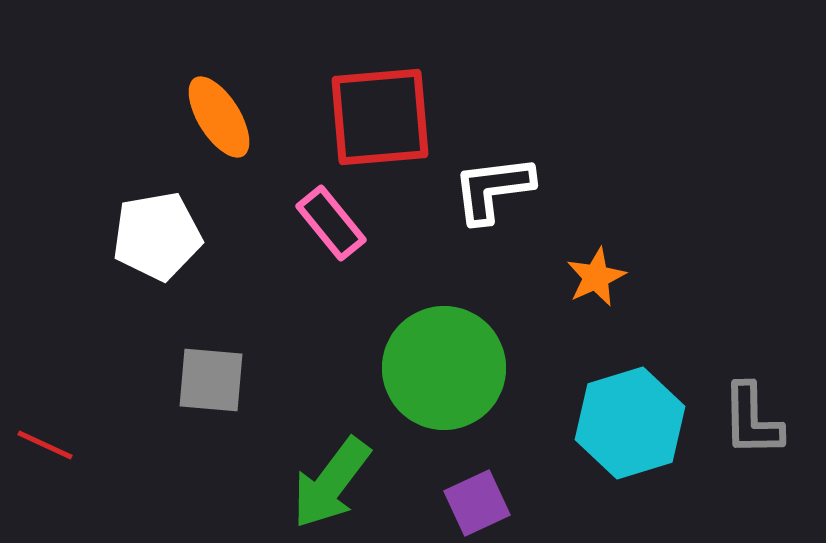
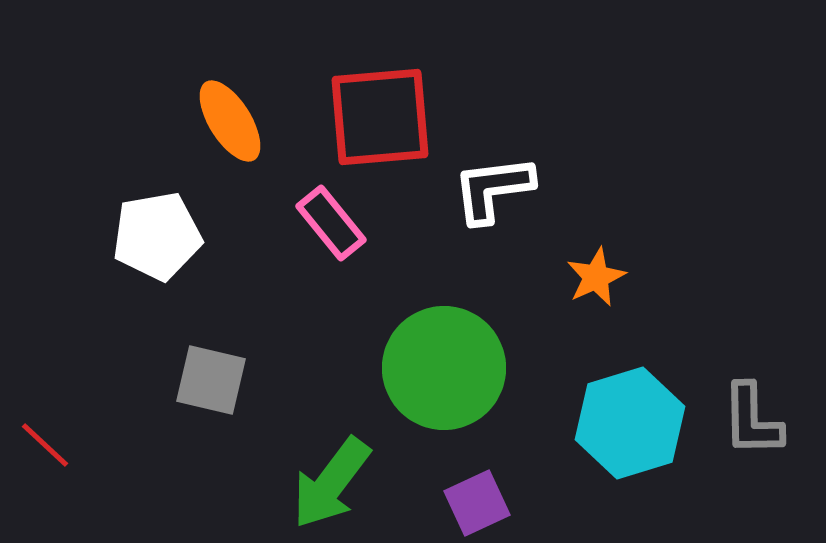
orange ellipse: moved 11 px right, 4 px down
gray square: rotated 8 degrees clockwise
red line: rotated 18 degrees clockwise
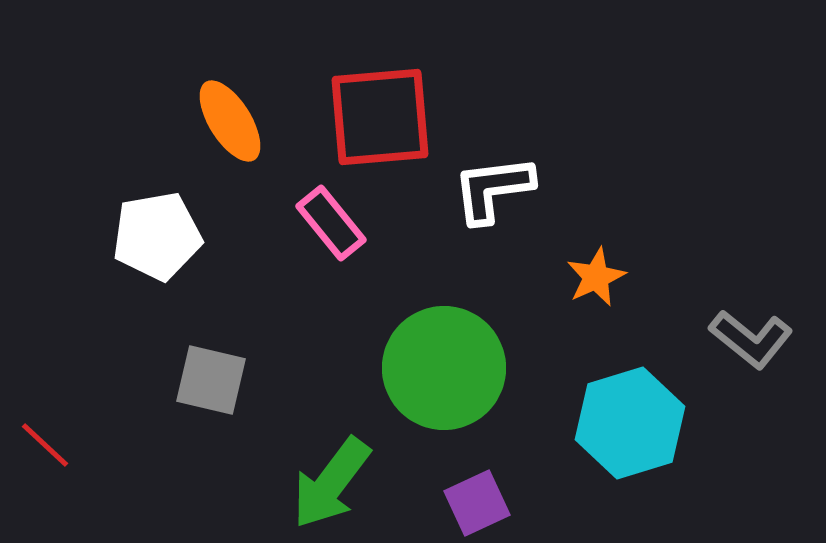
gray L-shape: moved 1 px left, 81 px up; rotated 50 degrees counterclockwise
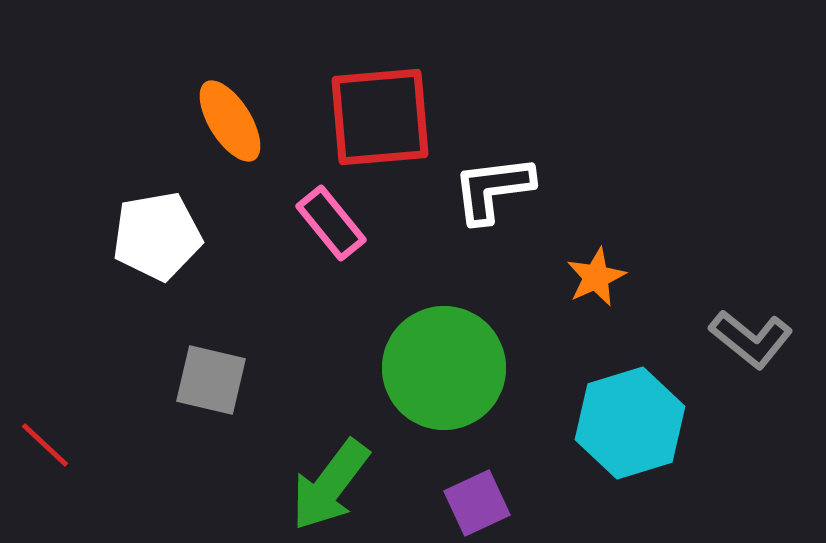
green arrow: moved 1 px left, 2 px down
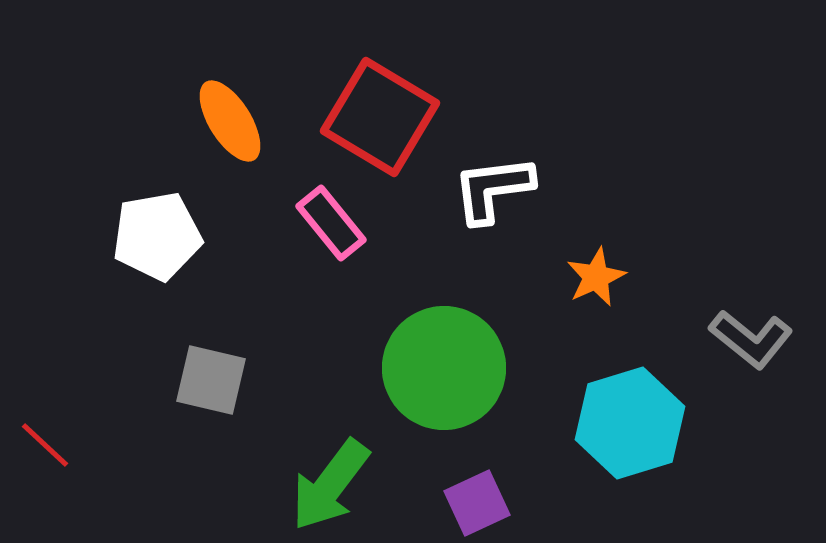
red square: rotated 36 degrees clockwise
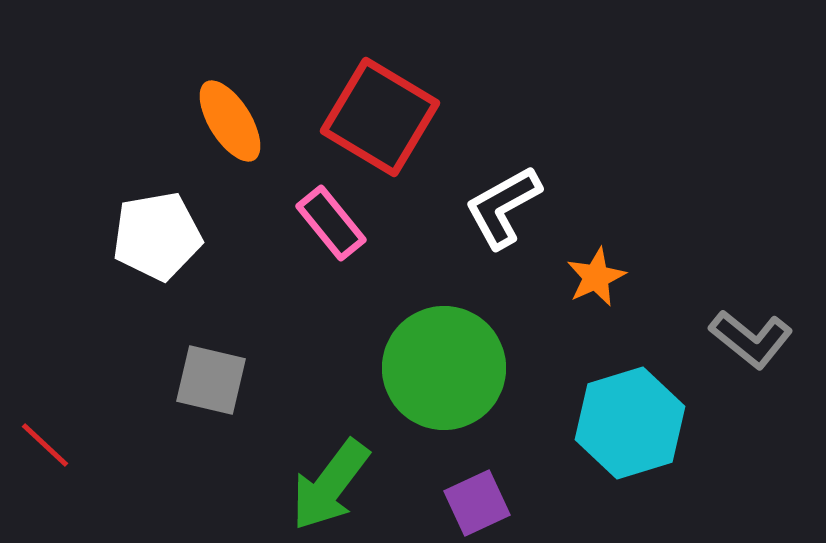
white L-shape: moved 10 px right, 18 px down; rotated 22 degrees counterclockwise
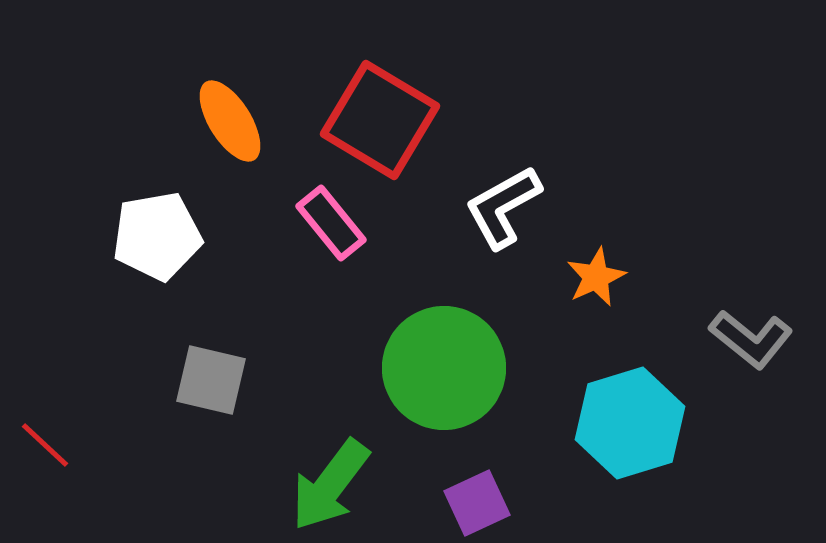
red square: moved 3 px down
